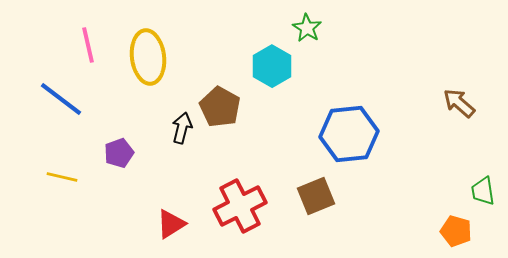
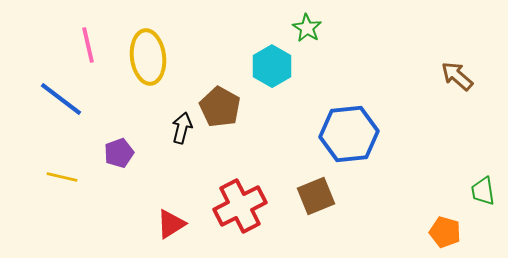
brown arrow: moved 2 px left, 27 px up
orange pentagon: moved 11 px left, 1 px down
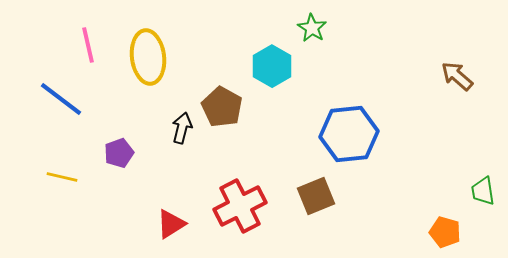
green star: moved 5 px right
brown pentagon: moved 2 px right
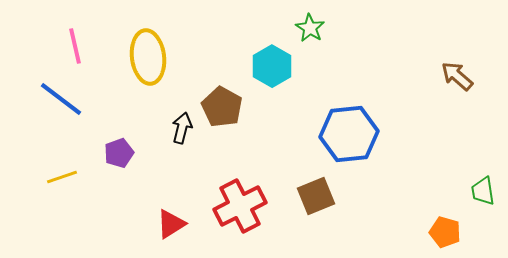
green star: moved 2 px left
pink line: moved 13 px left, 1 px down
yellow line: rotated 32 degrees counterclockwise
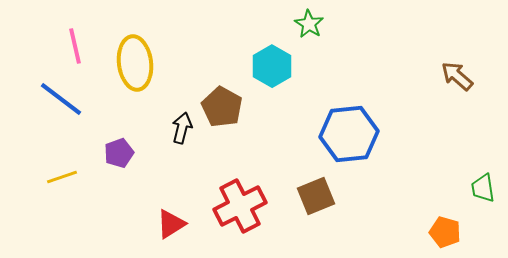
green star: moved 1 px left, 4 px up
yellow ellipse: moved 13 px left, 6 px down
green trapezoid: moved 3 px up
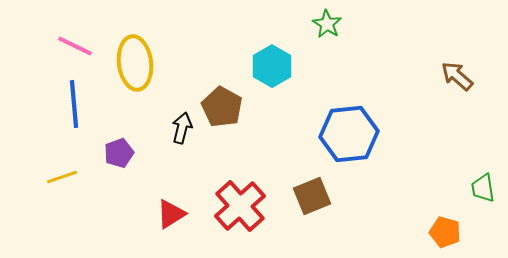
green star: moved 18 px right
pink line: rotated 51 degrees counterclockwise
blue line: moved 13 px right, 5 px down; rotated 48 degrees clockwise
brown square: moved 4 px left
red cross: rotated 15 degrees counterclockwise
red triangle: moved 10 px up
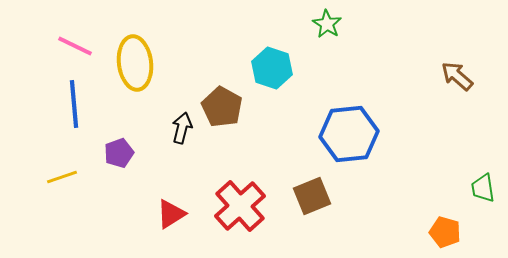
cyan hexagon: moved 2 px down; rotated 12 degrees counterclockwise
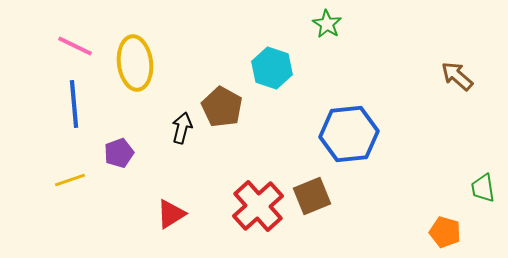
yellow line: moved 8 px right, 3 px down
red cross: moved 18 px right
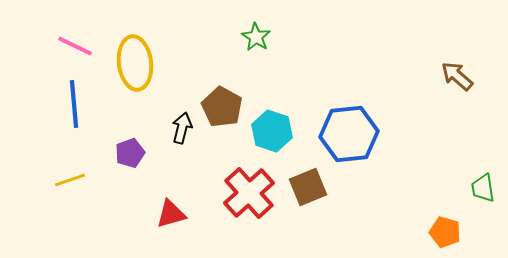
green star: moved 71 px left, 13 px down
cyan hexagon: moved 63 px down
purple pentagon: moved 11 px right
brown square: moved 4 px left, 9 px up
red cross: moved 9 px left, 13 px up
red triangle: rotated 16 degrees clockwise
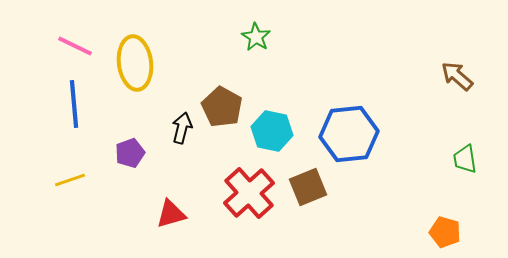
cyan hexagon: rotated 6 degrees counterclockwise
green trapezoid: moved 18 px left, 29 px up
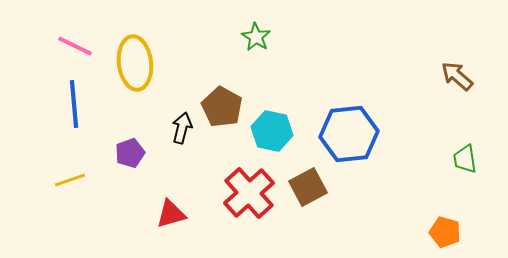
brown square: rotated 6 degrees counterclockwise
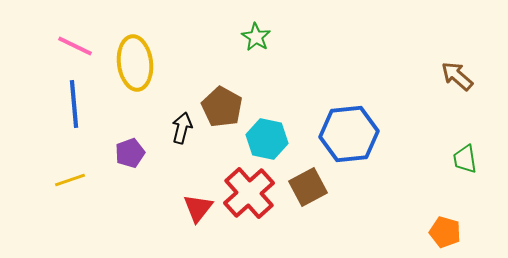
cyan hexagon: moved 5 px left, 8 px down
red triangle: moved 27 px right, 6 px up; rotated 36 degrees counterclockwise
